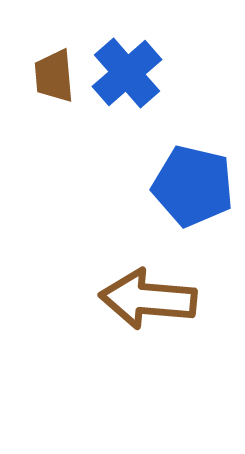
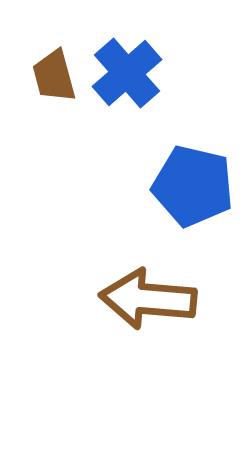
brown trapezoid: rotated 10 degrees counterclockwise
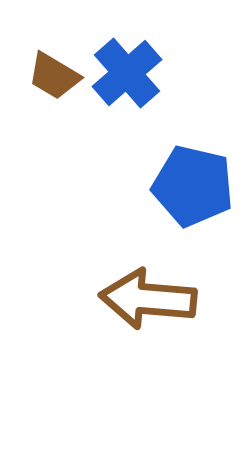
brown trapezoid: rotated 44 degrees counterclockwise
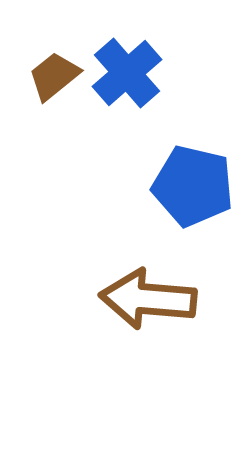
brown trapezoid: rotated 110 degrees clockwise
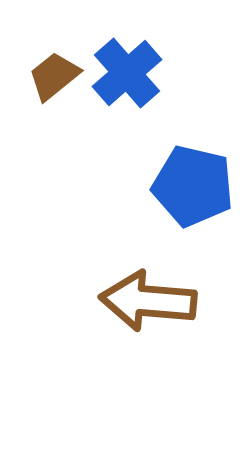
brown arrow: moved 2 px down
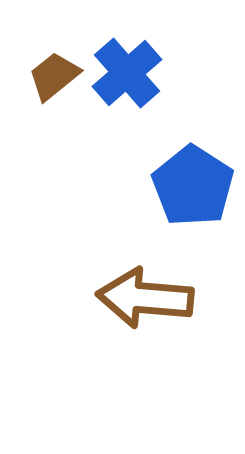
blue pentagon: rotated 20 degrees clockwise
brown arrow: moved 3 px left, 3 px up
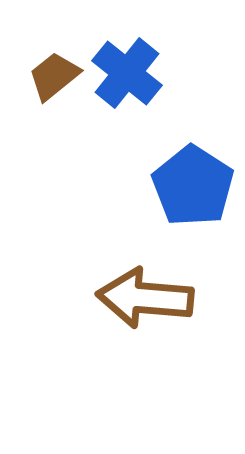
blue cross: rotated 10 degrees counterclockwise
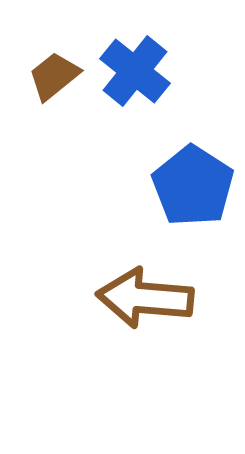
blue cross: moved 8 px right, 2 px up
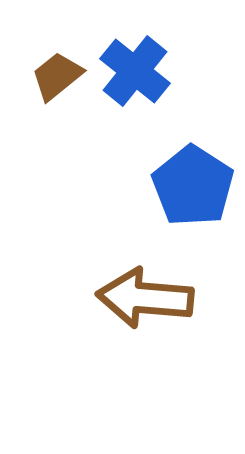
brown trapezoid: moved 3 px right
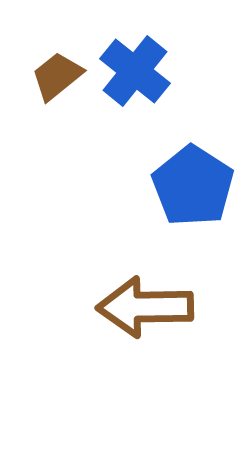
brown arrow: moved 9 px down; rotated 6 degrees counterclockwise
